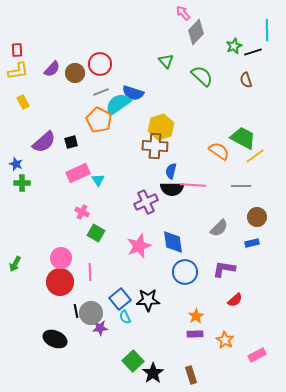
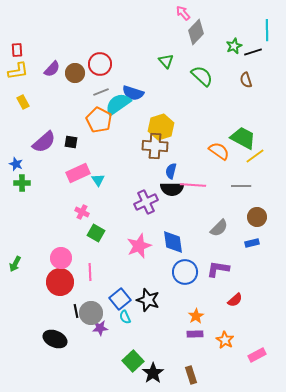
black square at (71, 142): rotated 24 degrees clockwise
purple L-shape at (224, 269): moved 6 px left
black star at (148, 300): rotated 20 degrees clockwise
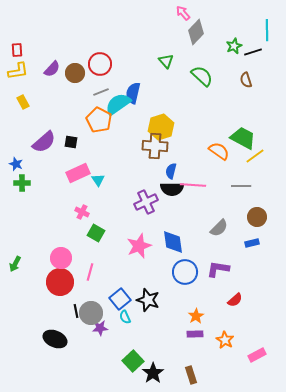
blue semicircle at (133, 93): rotated 85 degrees clockwise
pink line at (90, 272): rotated 18 degrees clockwise
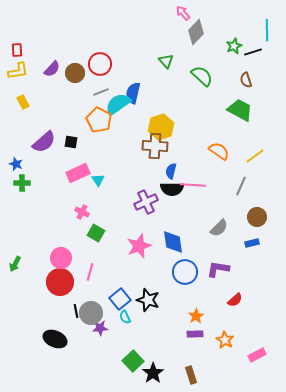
green trapezoid at (243, 138): moved 3 px left, 28 px up
gray line at (241, 186): rotated 66 degrees counterclockwise
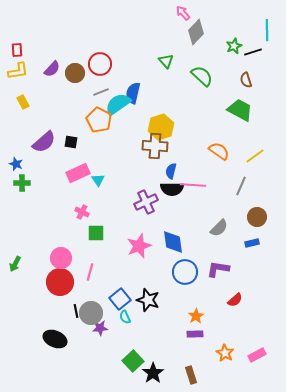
green square at (96, 233): rotated 30 degrees counterclockwise
orange star at (225, 340): moved 13 px down
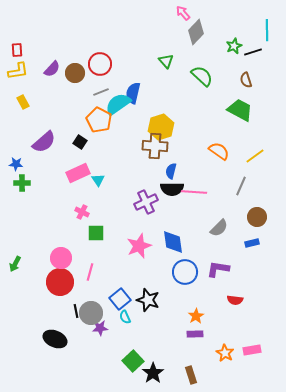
black square at (71, 142): moved 9 px right; rotated 24 degrees clockwise
blue star at (16, 164): rotated 16 degrees counterclockwise
pink line at (193, 185): moved 1 px right, 7 px down
red semicircle at (235, 300): rotated 49 degrees clockwise
pink rectangle at (257, 355): moved 5 px left, 5 px up; rotated 18 degrees clockwise
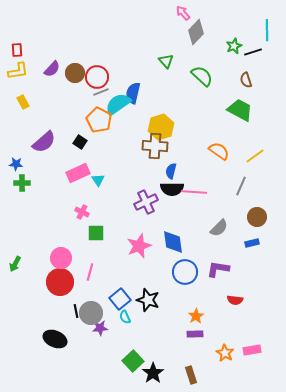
red circle at (100, 64): moved 3 px left, 13 px down
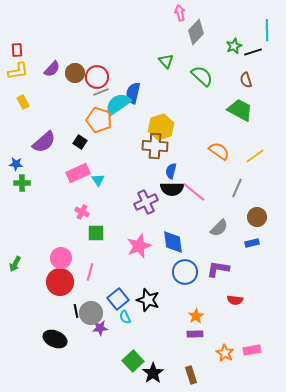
pink arrow at (183, 13): moved 3 px left; rotated 28 degrees clockwise
orange pentagon at (99, 120): rotated 10 degrees counterclockwise
gray line at (241, 186): moved 4 px left, 2 px down
pink line at (194, 192): rotated 35 degrees clockwise
blue square at (120, 299): moved 2 px left
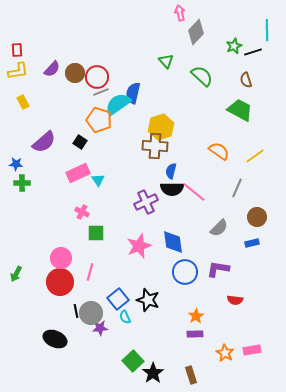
green arrow at (15, 264): moved 1 px right, 10 px down
